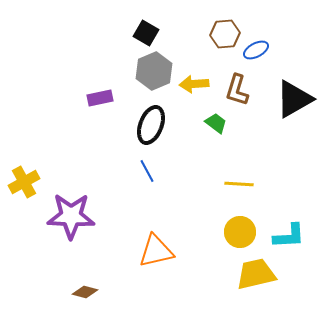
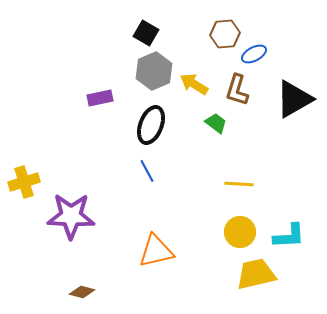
blue ellipse: moved 2 px left, 4 px down
yellow arrow: rotated 36 degrees clockwise
yellow cross: rotated 12 degrees clockwise
brown diamond: moved 3 px left
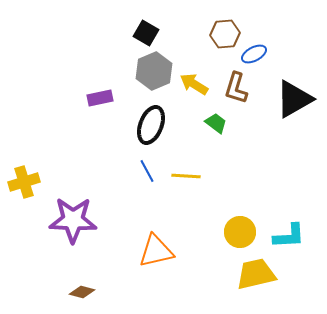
brown L-shape: moved 1 px left, 2 px up
yellow line: moved 53 px left, 8 px up
purple star: moved 2 px right, 4 px down
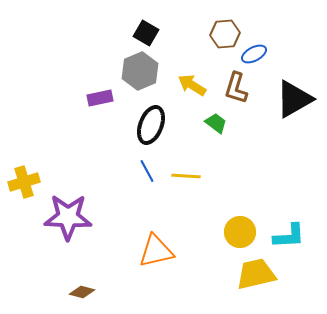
gray hexagon: moved 14 px left
yellow arrow: moved 2 px left, 1 px down
purple star: moved 5 px left, 3 px up
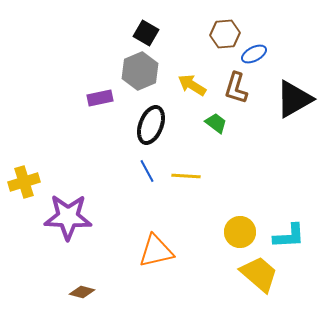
yellow trapezoid: moved 3 px right; rotated 54 degrees clockwise
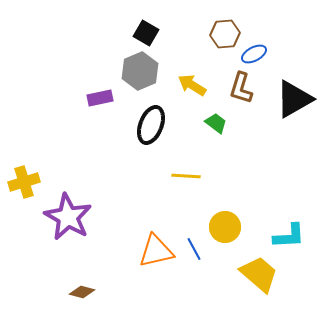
brown L-shape: moved 5 px right
blue line: moved 47 px right, 78 px down
purple star: rotated 27 degrees clockwise
yellow circle: moved 15 px left, 5 px up
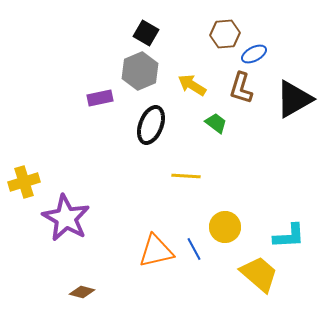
purple star: moved 2 px left, 1 px down
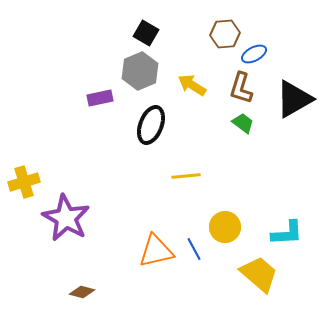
green trapezoid: moved 27 px right
yellow line: rotated 8 degrees counterclockwise
cyan L-shape: moved 2 px left, 3 px up
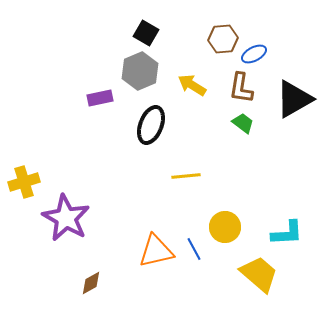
brown hexagon: moved 2 px left, 5 px down
brown L-shape: rotated 8 degrees counterclockwise
brown diamond: moved 9 px right, 9 px up; rotated 45 degrees counterclockwise
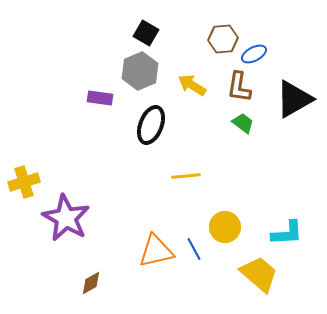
brown L-shape: moved 2 px left, 1 px up
purple rectangle: rotated 20 degrees clockwise
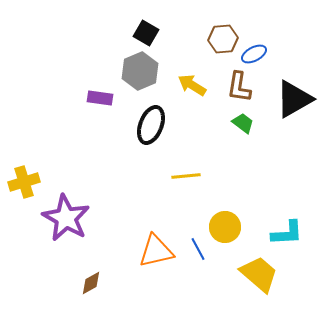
blue line: moved 4 px right
